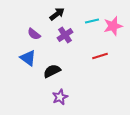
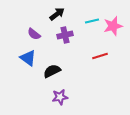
purple cross: rotated 21 degrees clockwise
purple star: rotated 14 degrees clockwise
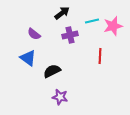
black arrow: moved 5 px right, 1 px up
purple cross: moved 5 px right
red line: rotated 70 degrees counterclockwise
purple star: rotated 21 degrees clockwise
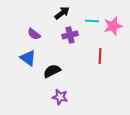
cyan line: rotated 16 degrees clockwise
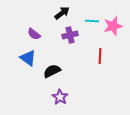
purple star: rotated 21 degrees clockwise
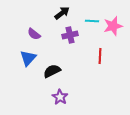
blue triangle: rotated 36 degrees clockwise
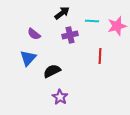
pink star: moved 4 px right
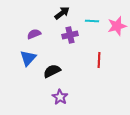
purple semicircle: rotated 120 degrees clockwise
red line: moved 1 px left, 4 px down
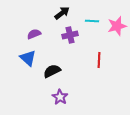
blue triangle: rotated 30 degrees counterclockwise
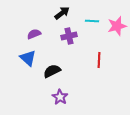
purple cross: moved 1 px left, 1 px down
